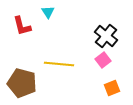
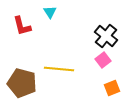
cyan triangle: moved 2 px right
yellow line: moved 5 px down
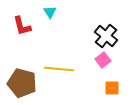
orange square: rotated 21 degrees clockwise
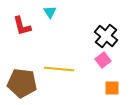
brown pentagon: rotated 8 degrees counterclockwise
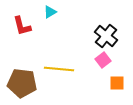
cyan triangle: rotated 32 degrees clockwise
orange square: moved 5 px right, 5 px up
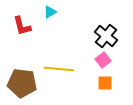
orange square: moved 12 px left
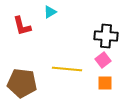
black cross: rotated 35 degrees counterclockwise
yellow line: moved 8 px right
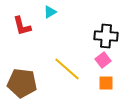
yellow line: rotated 36 degrees clockwise
orange square: moved 1 px right
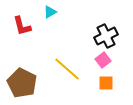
black cross: rotated 30 degrees counterclockwise
brown pentagon: rotated 20 degrees clockwise
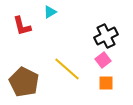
brown pentagon: moved 2 px right, 1 px up
